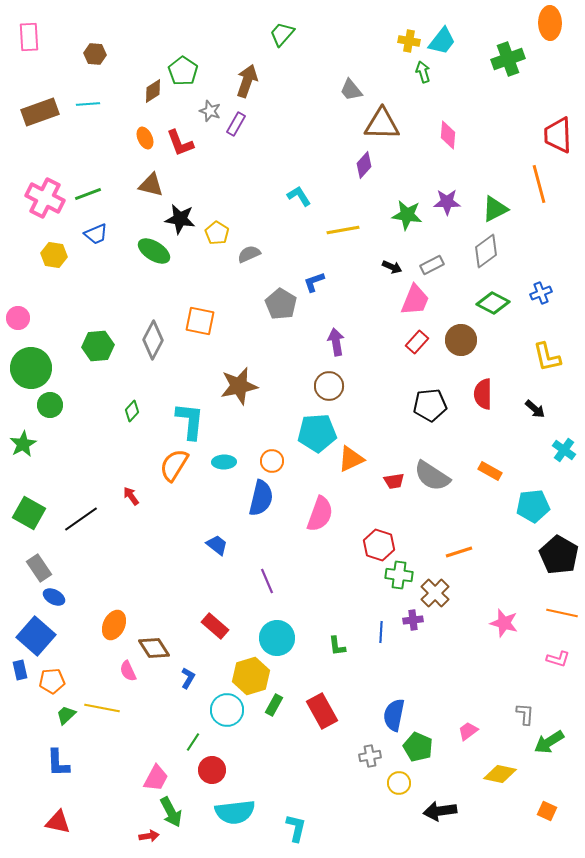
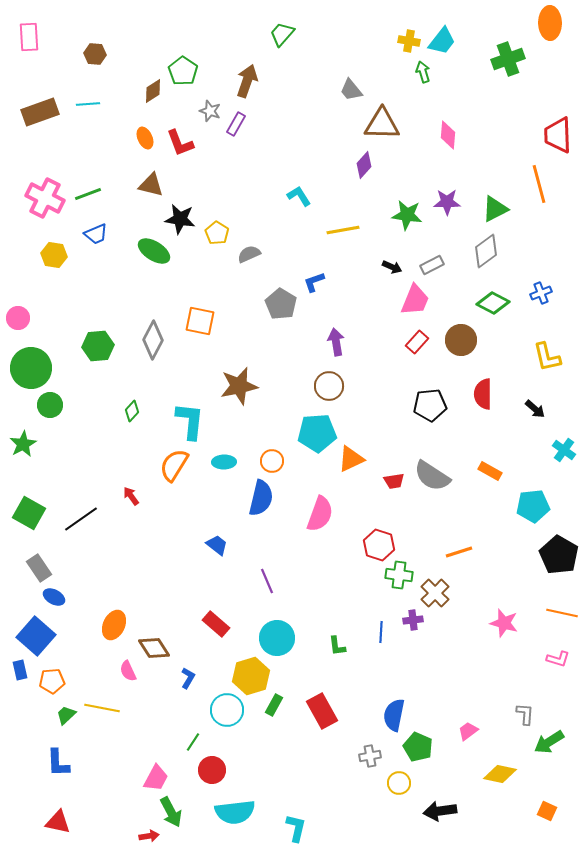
red rectangle at (215, 626): moved 1 px right, 2 px up
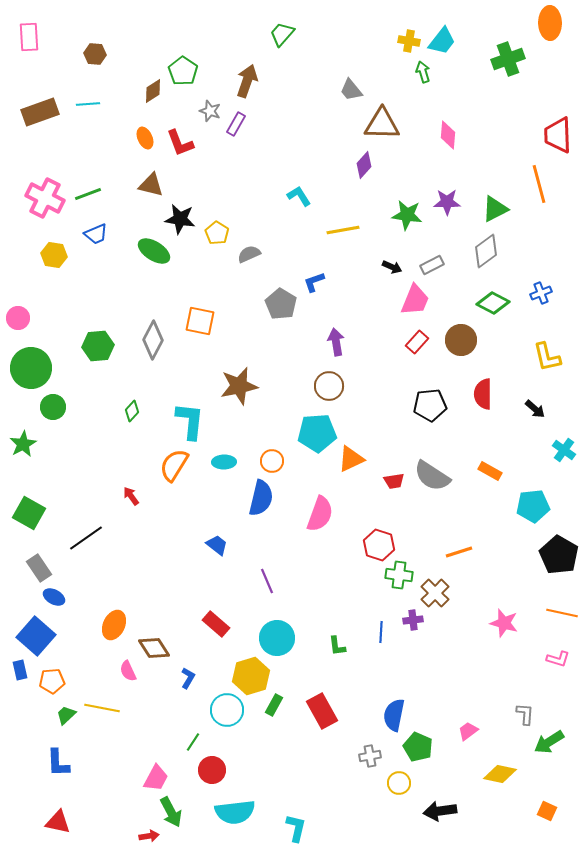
green circle at (50, 405): moved 3 px right, 2 px down
black line at (81, 519): moved 5 px right, 19 px down
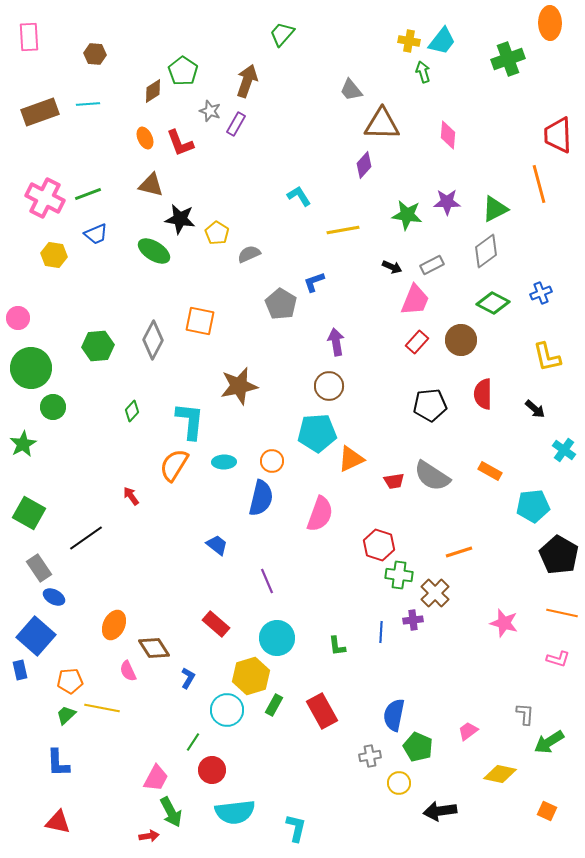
orange pentagon at (52, 681): moved 18 px right
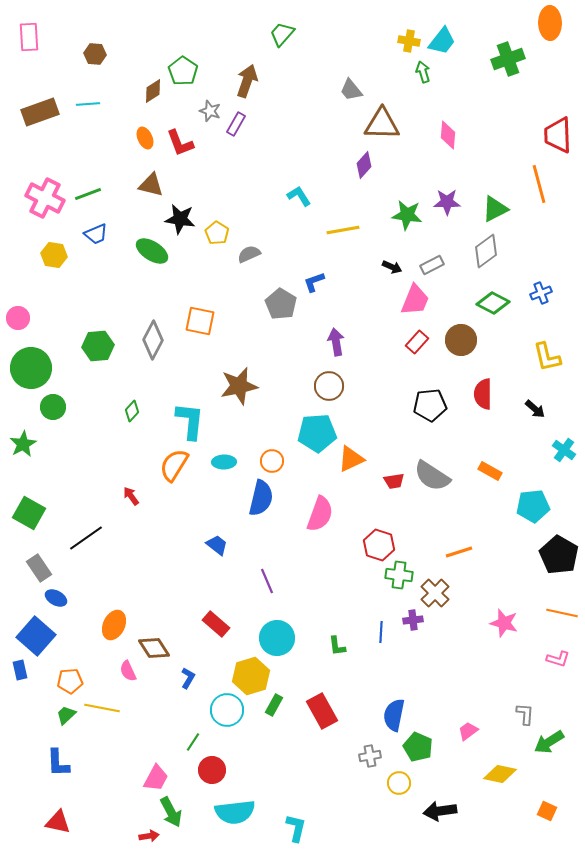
green ellipse at (154, 251): moved 2 px left
blue ellipse at (54, 597): moved 2 px right, 1 px down
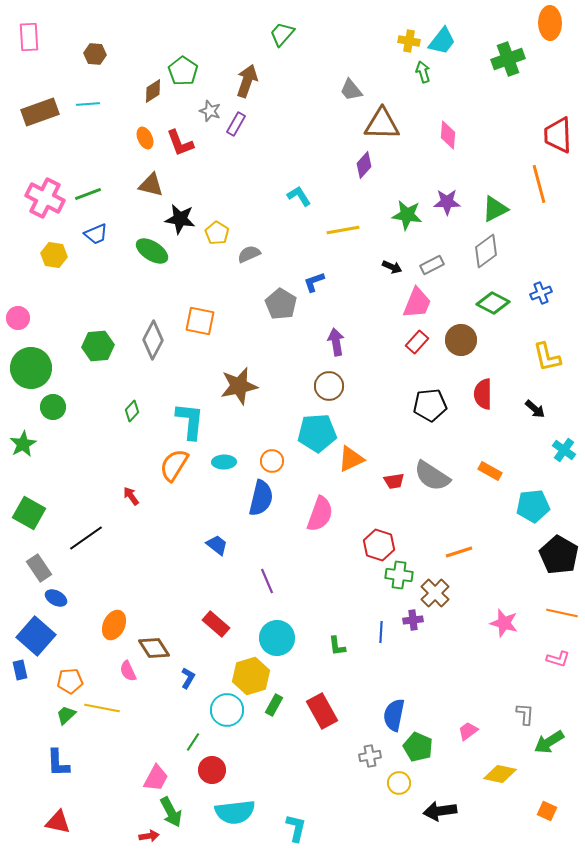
pink trapezoid at (415, 300): moved 2 px right, 3 px down
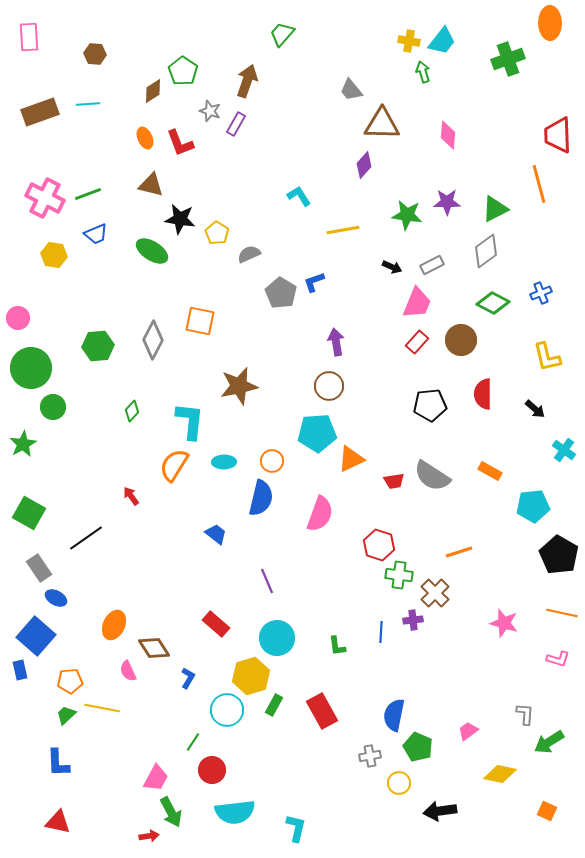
gray pentagon at (281, 304): moved 11 px up
blue trapezoid at (217, 545): moved 1 px left, 11 px up
